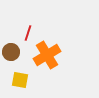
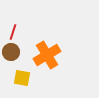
red line: moved 15 px left, 1 px up
yellow square: moved 2 px right, 2 px up
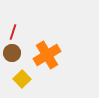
brown circle: moved 1 px right, 1 px down
yellow square: moved 1 px down; rotated 36 degrees clockwise
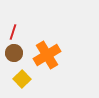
brown circle: moved 2 px right
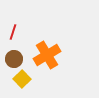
brown circle: moved 6 px down
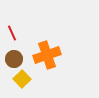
red line: moved 1 px left, 1 px down; rotated 42 degrees counterclockwise
orange cross: rotated 12 degrees clockwise
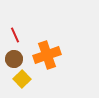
red line: moved 3 px right, 2 px down
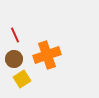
yellow square: rotated 12 degrees clockwise
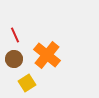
orange cross: rotated 32 degrees counterclockwise
yellow square: moved 5 px right, 4 px down
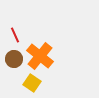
orange cross: moved 7 px left, 1 px down
yellow square: moved 5 px right; rotated 24 degrees counterclockwise
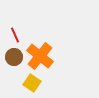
brown circle: moved 2 px up
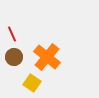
red line: moved 3 px left, 1 px up
orange cross: moved 7 px right, 1 px down
